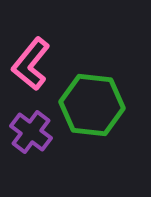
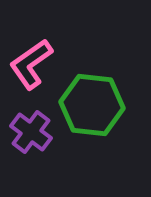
pink L-shape: rotated 16 degrees clockwise
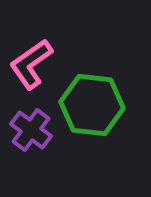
purple cross: moved 2 px up
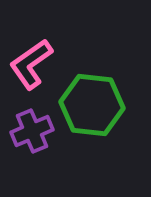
purple cross: moved 1 px right, 1 px down; rotated 30 degrees clockwise
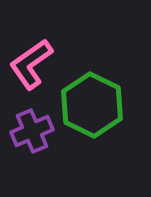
green hexagon: rotated 20 degrees clockwise
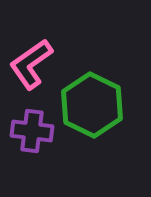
purple cross: rotated 30 degrees clockwise
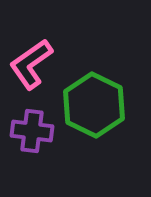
green hexagon: moved 2 px right
